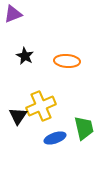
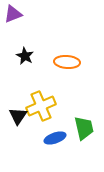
orange ellipse: moved 1 px down
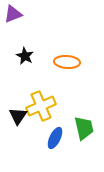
blue ellipse: rotated 45 degrees counterclockwise
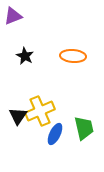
purple triangle: moved 2 px down
orange ellipse: moved 6 px right, 6 px up
yellow cross: moved 1 px left, 5 px down
blue ellipse: moved 4 px up
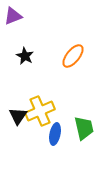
orange ellipse: rotated 55 degrees counterclockwise
blue ellipse: rotated 15 degrees counterclockwise
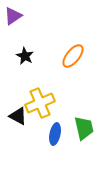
purple triangle: rotated 12 degrees counterclockwise
yellow cross: moved 8 px up
black triangle: rotated 36 degrees counterclockwise
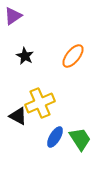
green trapezoid: moved 4 px left, 11 px down; rotated 20 degrees counterclockwise
blue ellipse: moved 3 px down; rotated 20 degrees clockwise
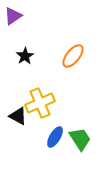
black star: rotated 12 degrees clockwise
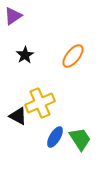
black star: moved 1 px up
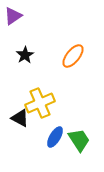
black triangle: moved 2 px right, 2 px down
green trapezoid: moved 1 px left, 1 px down
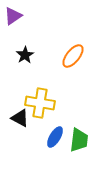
yellow cross: rotated 32 degrees clockwise
green trapezoid: rotated 40 degrees clockwise
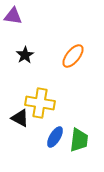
purple triangle: rotated 42 degrees clockwise
